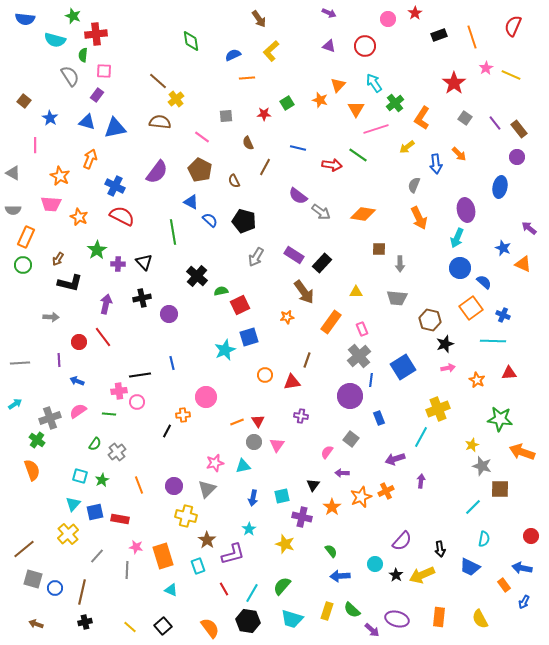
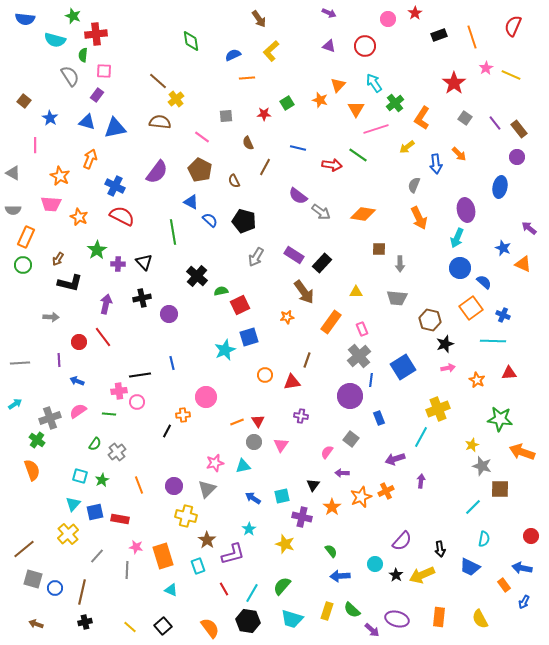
pink triangle at (277, 445): moved 4 px right
blue arrow at (253, 498): rotated 112 degrees clockwise
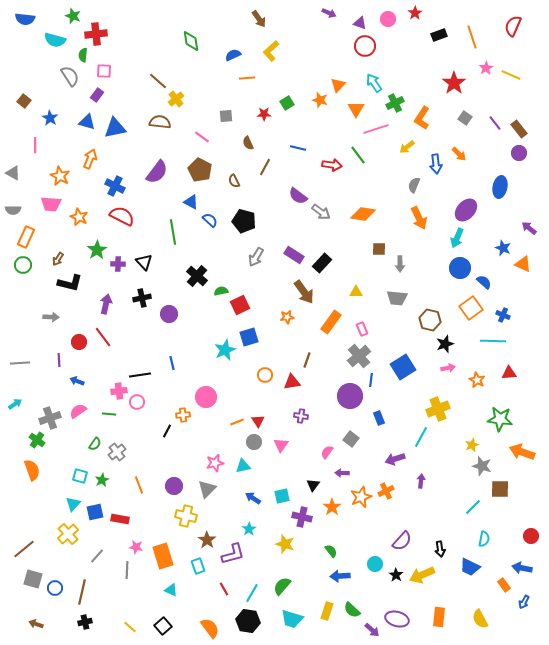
purple triangle at (329, 46): moved 31 px right, 23 px up
green cross at (395, 103): rotated 12 degrees clockwise
green line at (358, 155): rotated 18 degrees clockwise
purple circle at (517, 157): moved 2 px right, 4 px up
purple ellipse at (466, 210): rotated 55 degrees clockwise
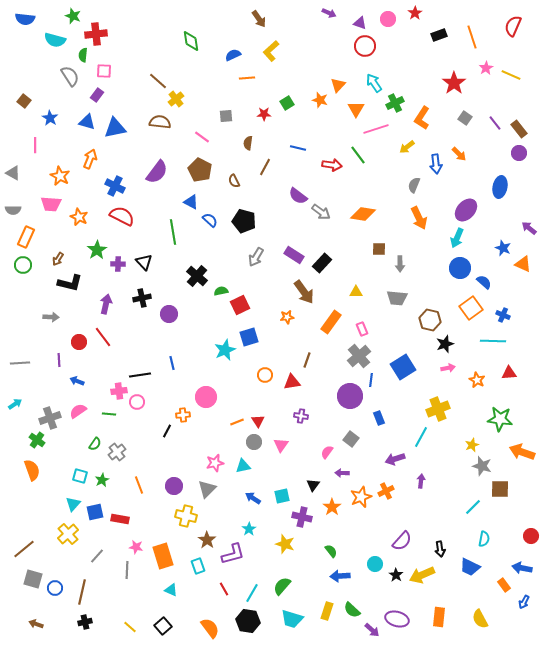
brown semicircle at (248, 143): rotated 32 degrees clockwise
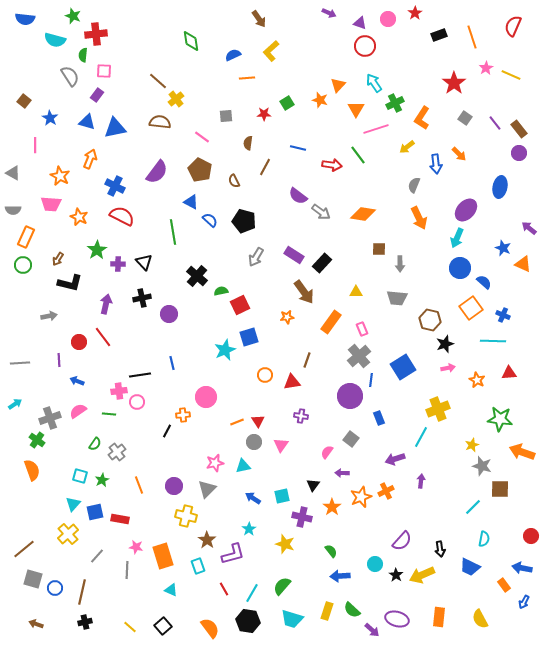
gray arrow at (51, 317): moved 2 px left, 1 px up; rotated 14 degrees counterclockwise
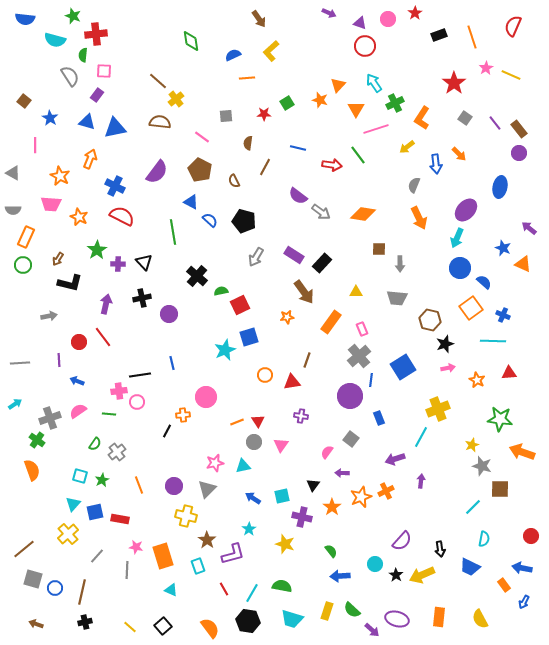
green semicircle at (282, 586): rotated 60 degrees clockwise
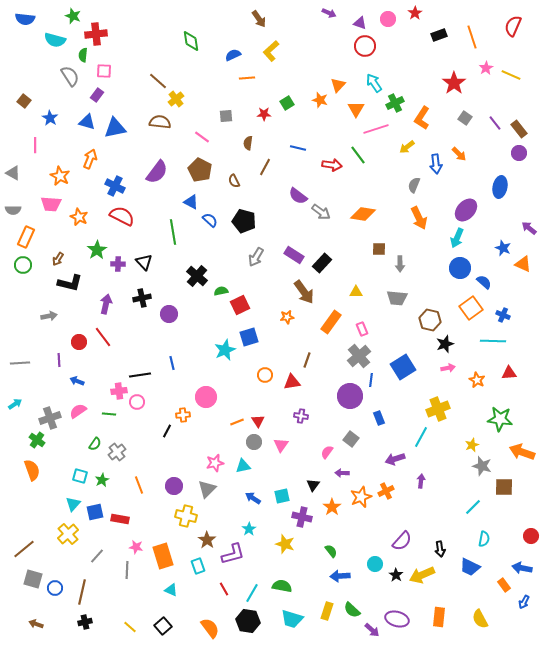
brown square at (500, 489): moved 4 px right, 2 px up
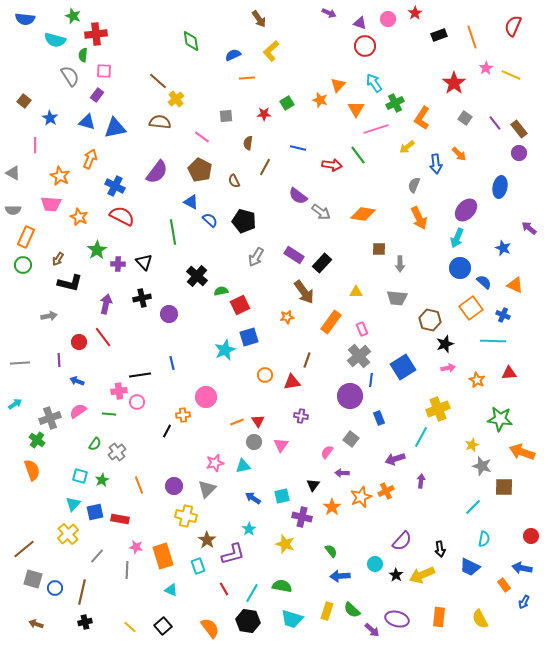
orange triangle at (523, 264): moved 8 px left, 21 px down
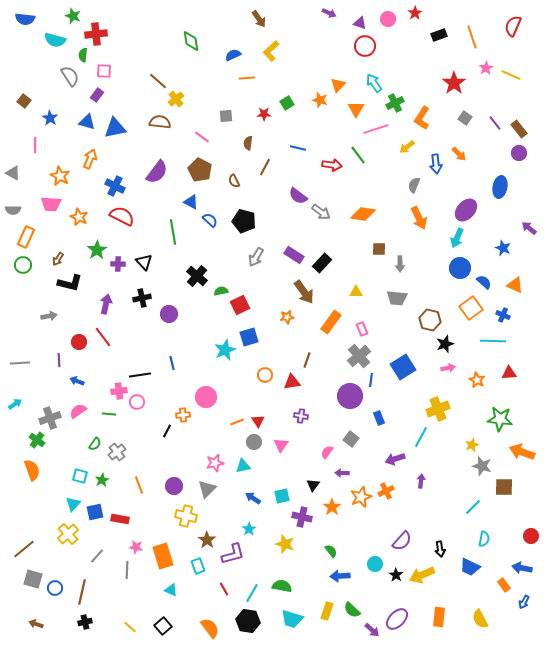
purple ellipse at (397, 619): rotated 60 degrees counterclockwise
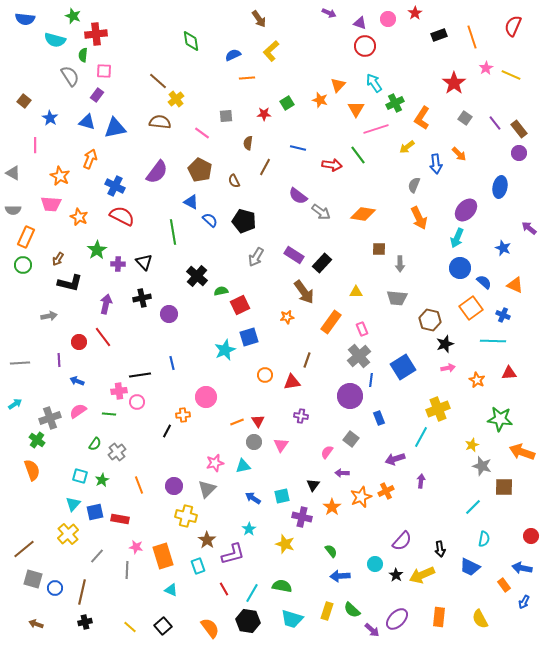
pink line at (202, 137): moved 4 px up
